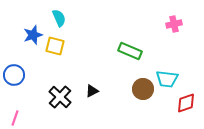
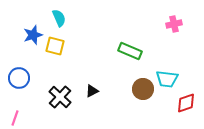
blue circle: moved 5 px right, 3 px down
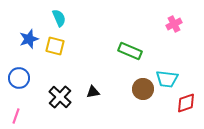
pink cross: rotated 14 degrees counterclockwise
blue star: moved 4 px left, 4 px down
black triangle: moved 1 px right, 1 px down; rotated 16 degrees clockwise
pink line: moved 1 px right, 2 px up
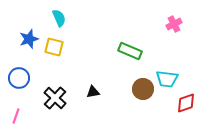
yellow square: moved 1 px left, 1 px down
black cross: moved 5 px left, 1 px down
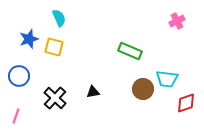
pink cross: moved 3 px right, 3 px up
blue circle: moved 2 px up
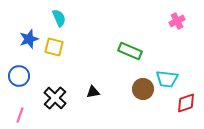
pink line: moved 4 px right, 1 px up
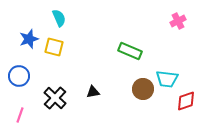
pink cross: moved 1 px right
red diamond: moved 2 px up
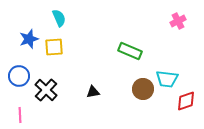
yellow square: rotated 18 degrees counterclockwise
black cross: moved 9 px left, 8 px up
pink line: rotated 21 degrees counterclockwise
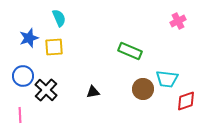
blue star: moved 1 px up
blue circle: moved 4 px right
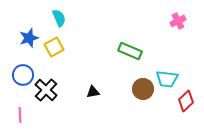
yellow square: rotated 24 degrees counterclockwise
blue circle: moved 1 px up
red diamond: rotated 25 degrees counterclockwise
